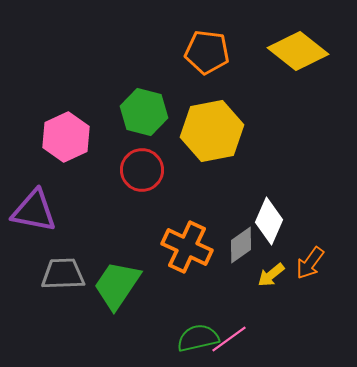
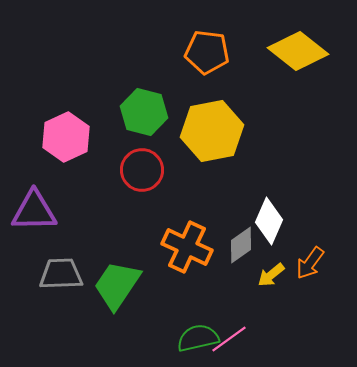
purple triangle: rotated 12 degrees counterclockwise
gray trapezoid: moved 2 px left
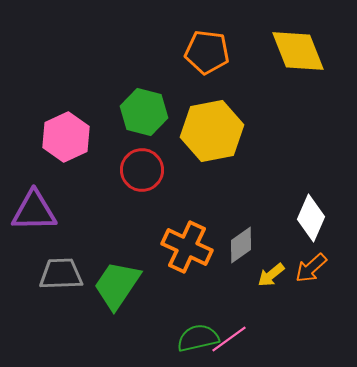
yellow diamond: rotated 30 degrees clockwise
white diamond: moved 42 px right, 3 px up
orange arrow: moved 1 px right, 5 px down; rotated 12 degrees clockwise
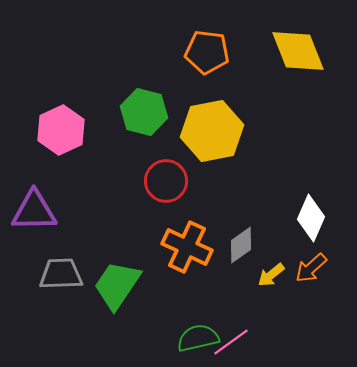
pink hexagon: moved 5 px left, 7 px up
red circle: moved 24 px right, 11 px down
pink line: moved 2 px right, 3 px down
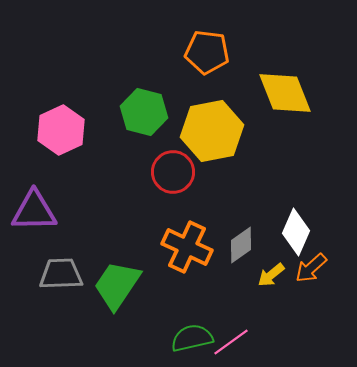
yellow diamond: moved 13 px left, 42 px down
red circle: moved 7 px right, 9 px up
white diamond: moved 15 px left, 14 px down
green semicircle: moved 6 px left
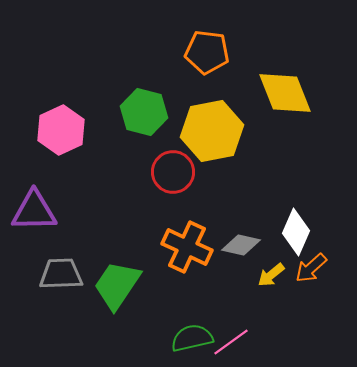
gray diamond: rotated 48 degrees clockwise
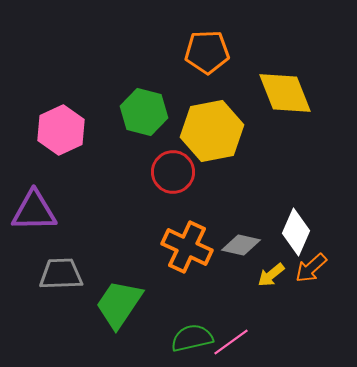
orange pentagon: rotated 9 degrees counterclockwise
green trapezoid: moved 2 px right, 19 px down
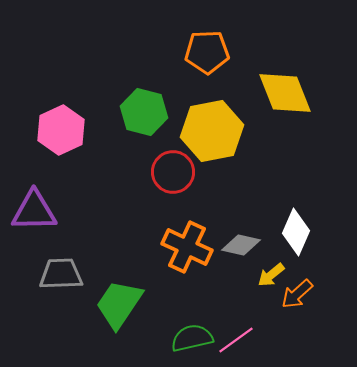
orange arrow: moved 14 px left, 26 px down
pink line: moved 5 px right, 2 px up
